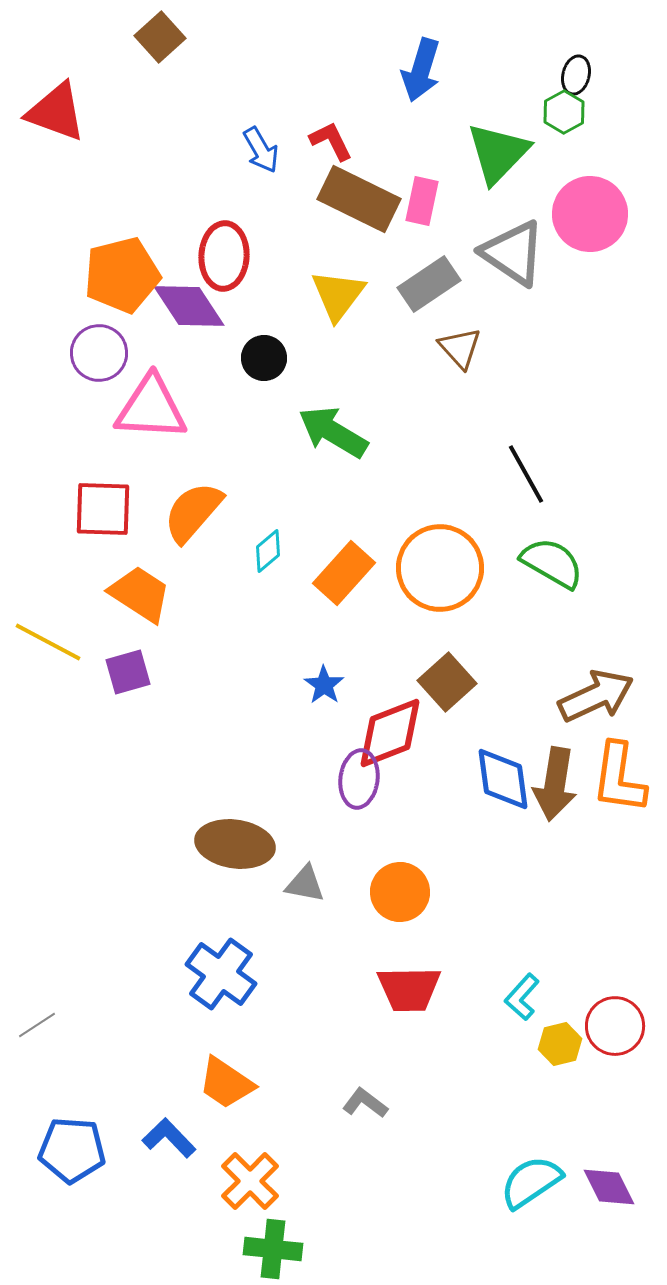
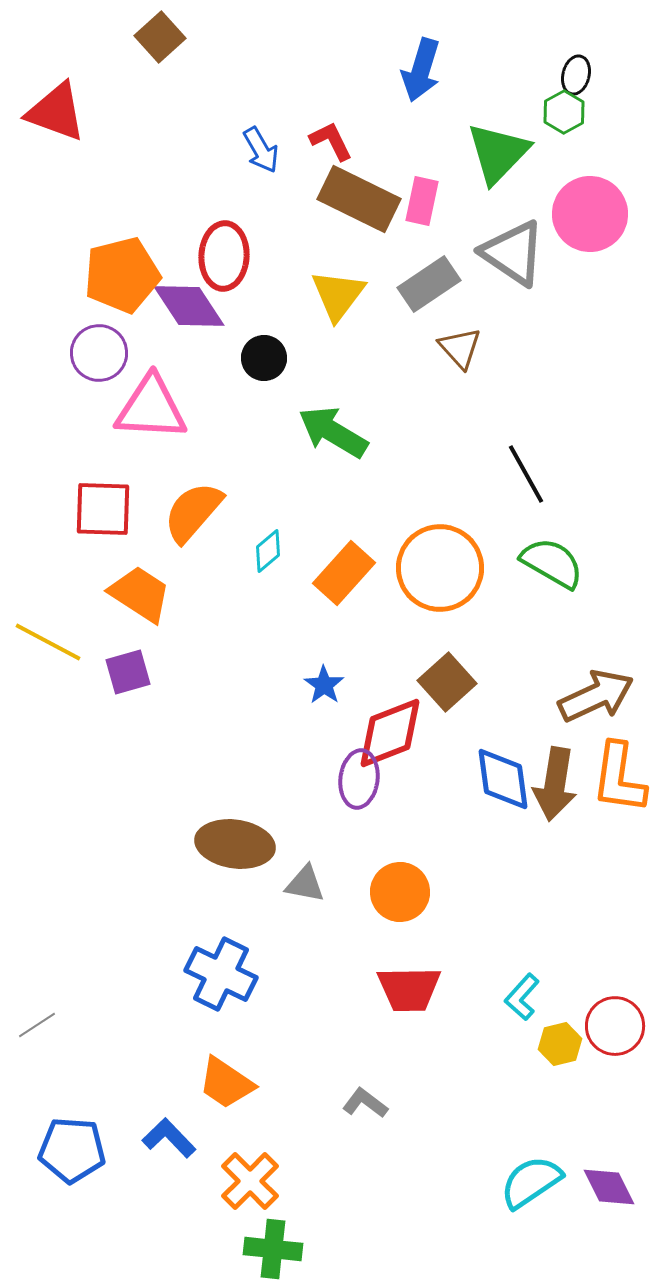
blue cross at (221, 974): rotated 10 degrees counterclockwise
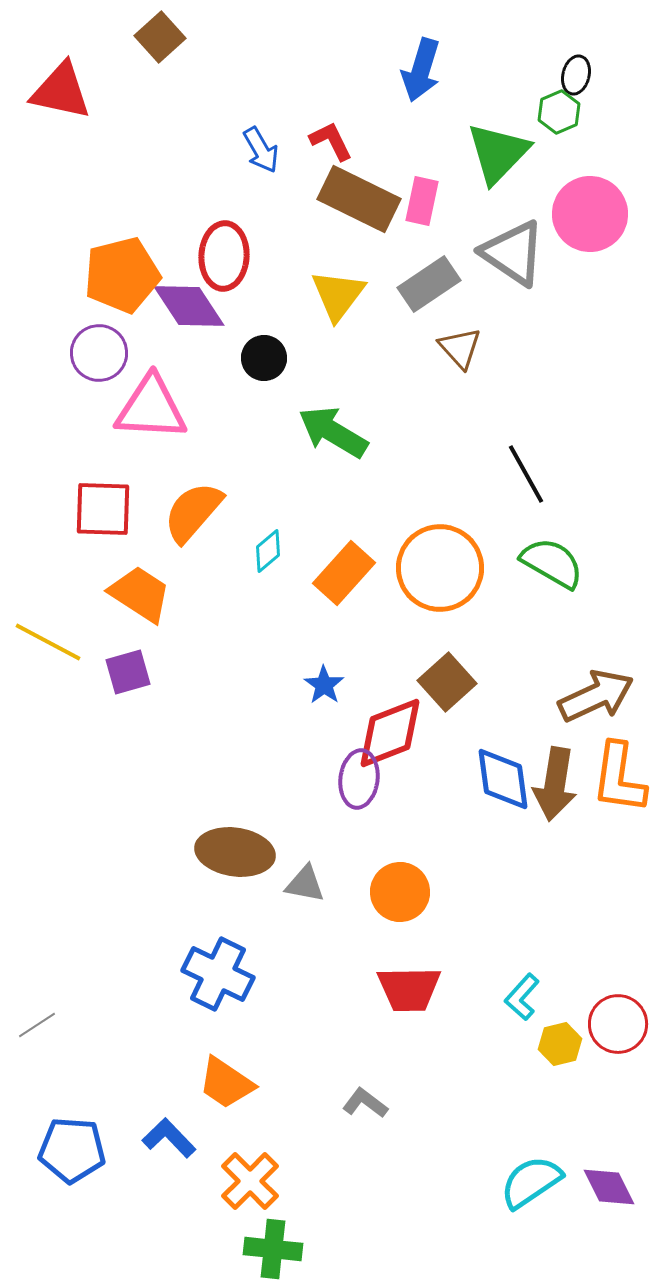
red triangle at (56, 112): moved 5 px right, 21 px up; rotated 8 degrees counterclockwise
green hexagon at (564, 112): moved 5 px left; rotated 6 degrees clockwise
brown ellipse at (235, 844): moved 8 px down
blue cross at (221, 974): moved 3 px left
red circle at (615, 1026): moved 3 px right, 2 px up
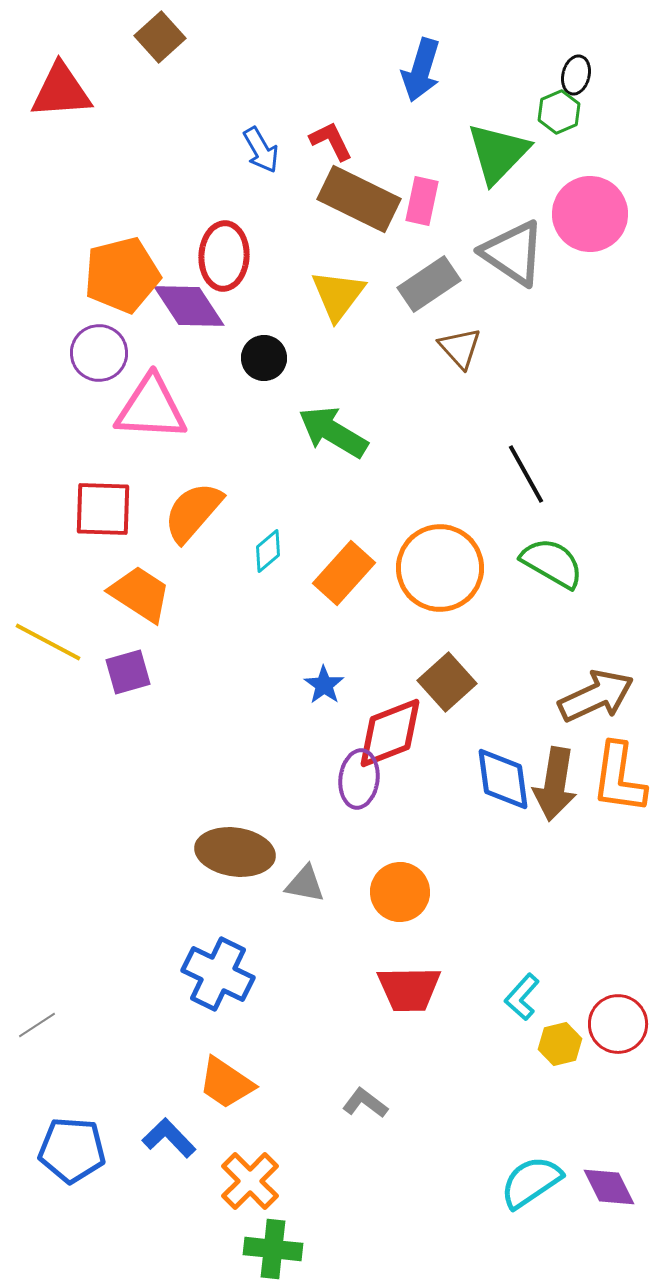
red triangle at (61, 91): rotated 16 degrees counterclockwise
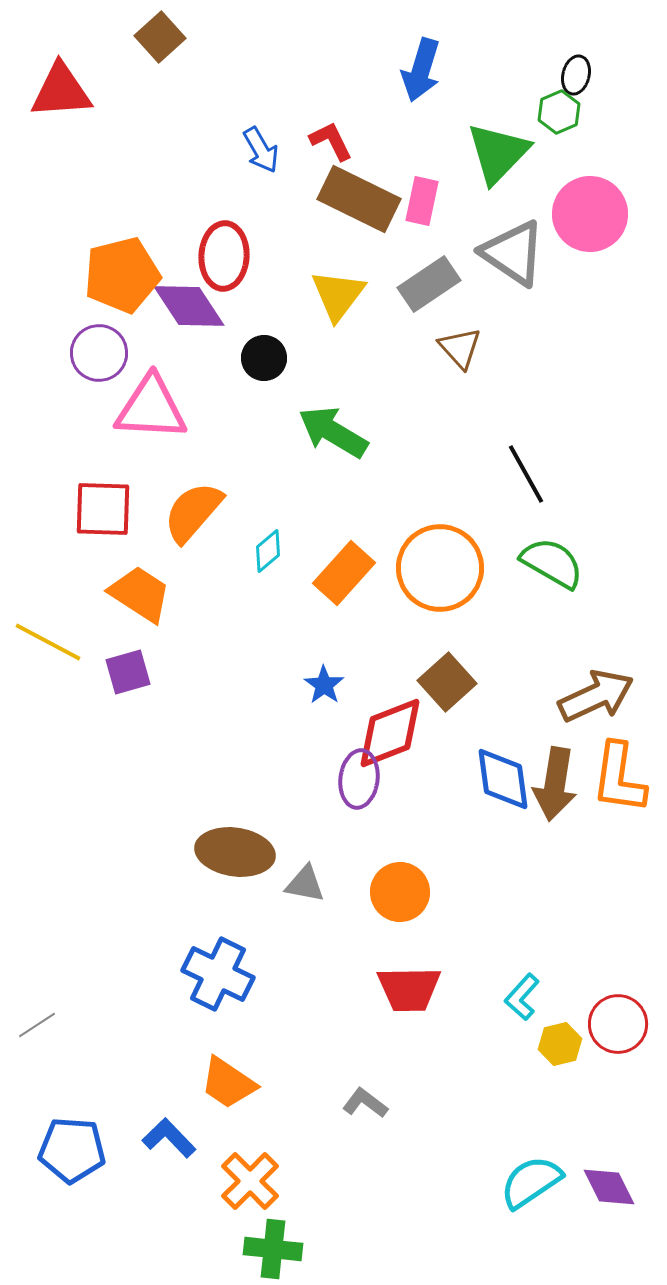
orange trapezoid at (226, 1083): moved 2 px right
